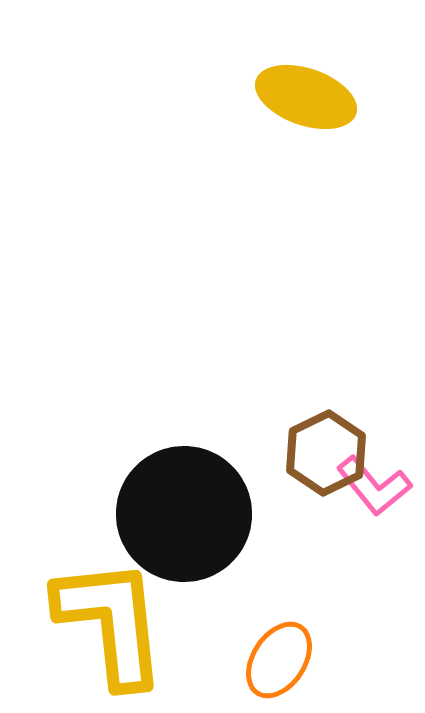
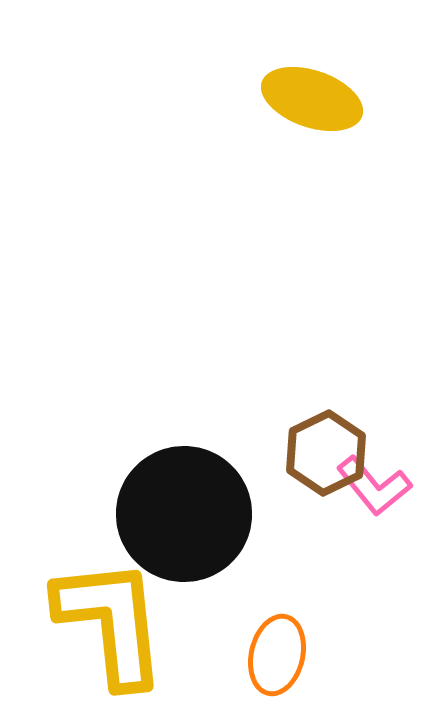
yellow ellipse: moved 6 px right, 2 px down
orange ellipse: moved 2 px left, 5 px up; rotated 20 degrees counterclockwise
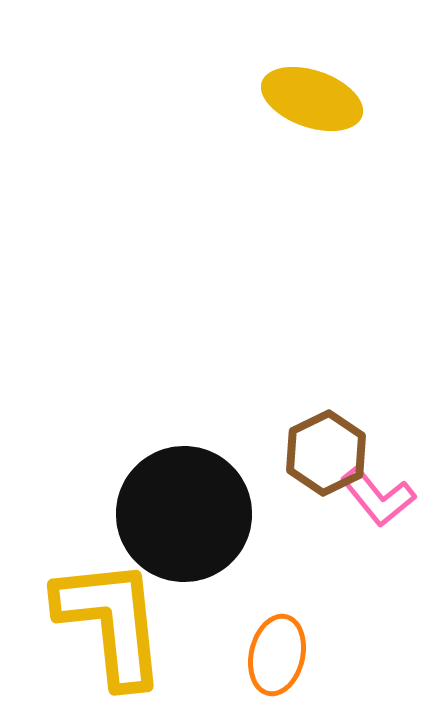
pink L-shape: moved 4 px right, 11 px down
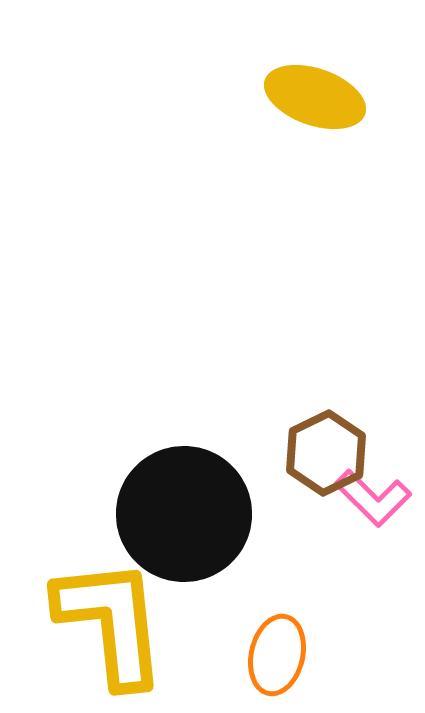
yellow ellipse: moved 3 px right, 2 px up
pink L-shape: moved 5 px left, 1 px down; rotated 6 degrees counterclockwise
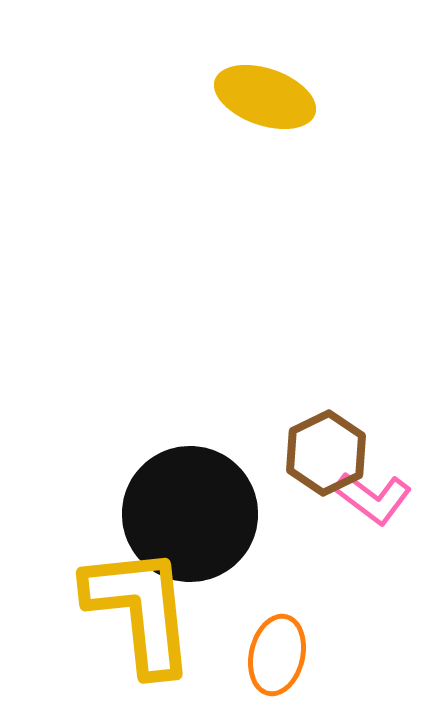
yellow ellipse: moved 50 px left
pink L-shape: rotated 8 degrees counterclockwise
black circle: moved 6 px right
yellow L-shape: moved 29 px right, 12 px up
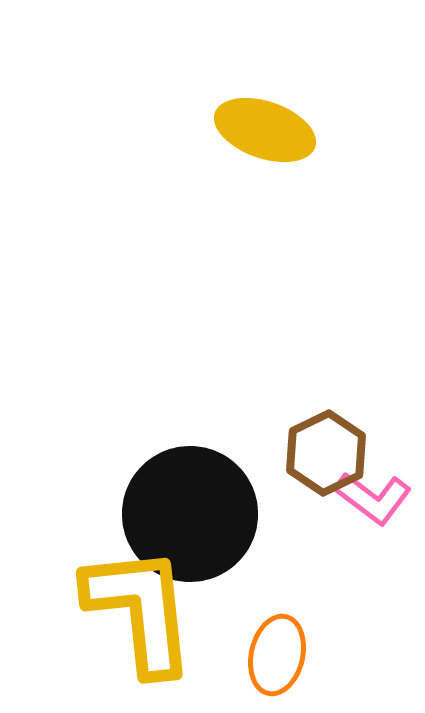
yellow ellipse: moved 33 px down
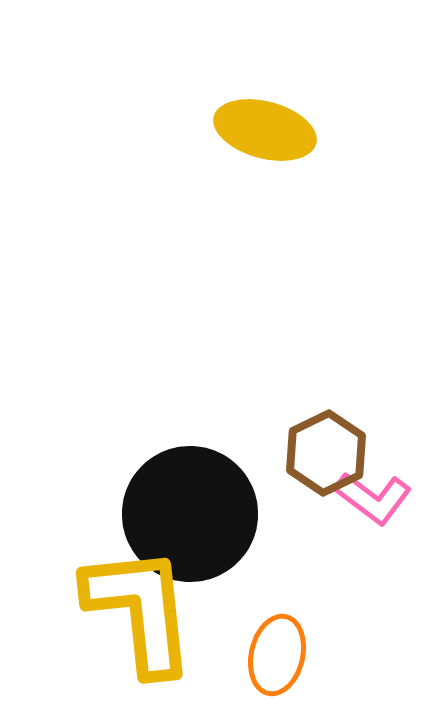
yellow ellipse: rotated 4 degrees counterclockwise
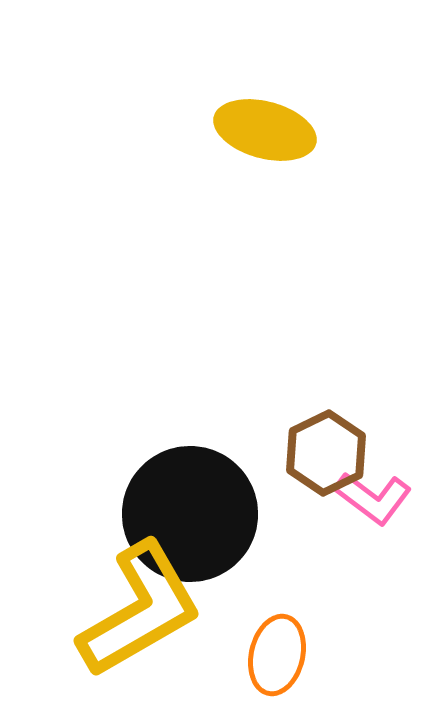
yellow L-shape: rotated 66 degrees clockwise
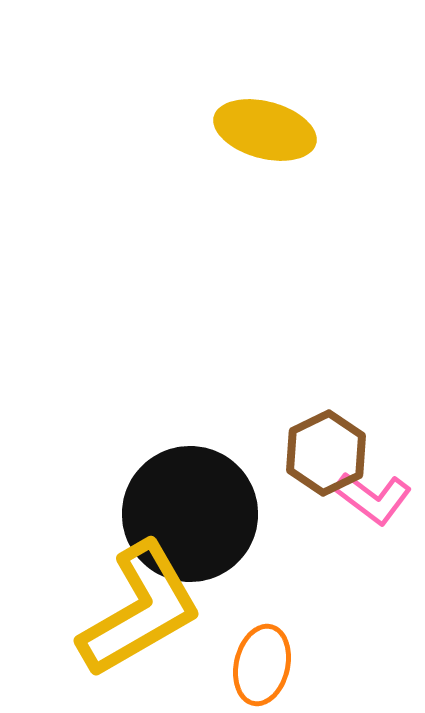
orange ellipse: moved 15 px left, 10 px down
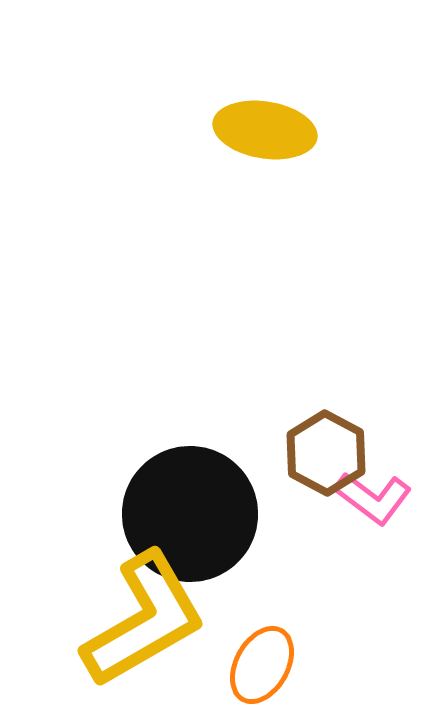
yellow ellipse: rotated 6 degrees counterclockwise
brown hexagon: rotated 6 degrees counterclockwise
yellow L-shape: moved 4 px right, 10 px down
orange ellipse: rotated 16 degrees clockwise
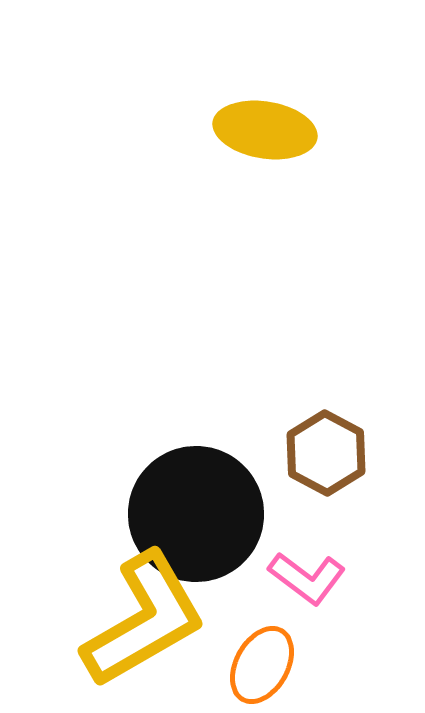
pink L-shape: moved 66 px left, 80 px down
black circle: moved 6 px right
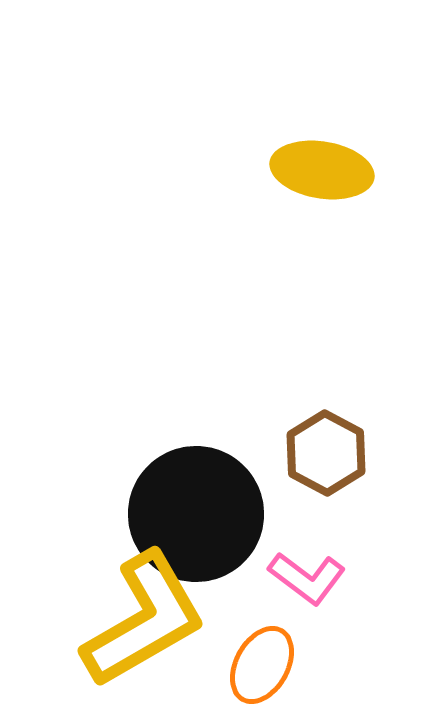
yellow ellipse: moved 57 px right, 40 px down
